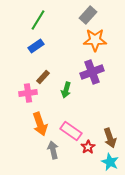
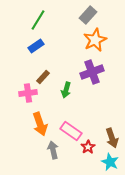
orange star: rotated 25 degrees counterclockwise
brown arrow: moved 2 px right
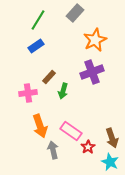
gray rectangle: moved 13 px left, 2 px up
brown rectangle: moved 6 px right
green arrow: moved 3 px left, 1 px down
orange arrow: moved 2 px down
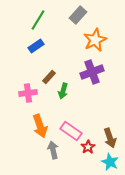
gray rectangle: moved 3 px right, 2 px down
brown arrow: moved 2 px left
